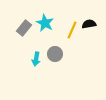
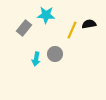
cyan star: moved 1 px right, 8 px up; rotated 24 degrees counterclockwise
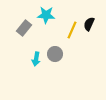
black semicircle: rotated 56 degrees counterclockwise
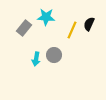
cyan star: moved 2 px down
gray circle: moved 1 px left, 1 px down
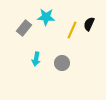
gray circle: moved 8 px right, 8 px down
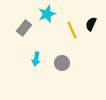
cyan star: moved 1 px right, 3 px up; rotated 24 degrees counterclockwise
black semicircle: moved 2 px right
yellow line: rotated 48 degrees counterclockwise
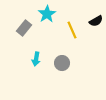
cyan star: rotated 12 degrees counterclockwise
black semicircle: moved 5 px right, 3 px up; rotated 144 degrees counterclockwise
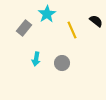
black semicircle: rotated 112 degrees counterclockwise
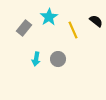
cyan star: moved 2 px right, 3 px down
yellow line: moved 1 px right
gray circle: moved 4 px left, 4 px up
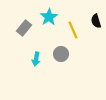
black semicircle: rotated 144 degrees counterclockwise
gray circle: moved 3 px right, 5 px up
